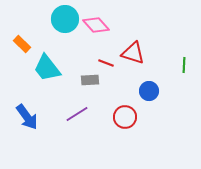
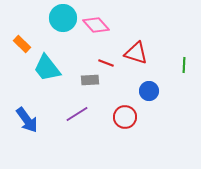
cyan circle: moved 2 px left, 1 px up
red triangle: moved 3 px right
blue arrow: moved 3 px down
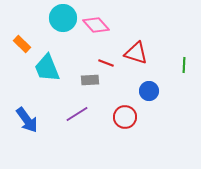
cyan trapezoid: rotated 16 degrees clockwise
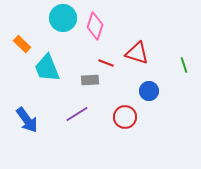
pink diamond: moved 1 px left, 1 px down; rotated 60 degrees clockwise
red triangle: moved 1 px right
green line: rotated 21 degrees counterclockwise
